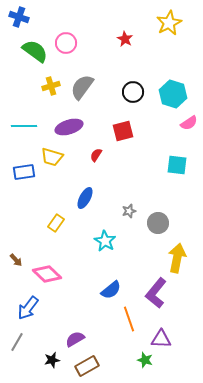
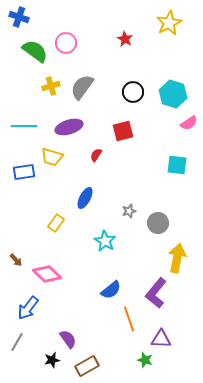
purple semicircle: moved 7 px left; rotated 84 degrees clockwise
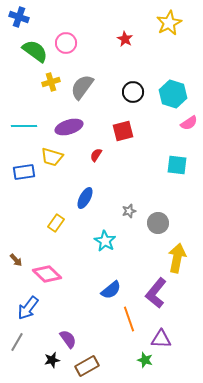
yellow cross: moved 4 px up
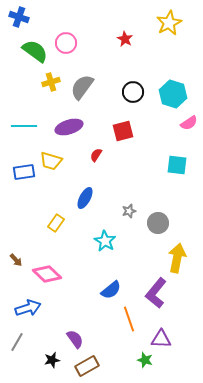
yellow trapezoid: moved 1 px left, 4 px down
blue arrow: rotated 145 degrees counterclockwise
purple semicircle: moved 7 px right
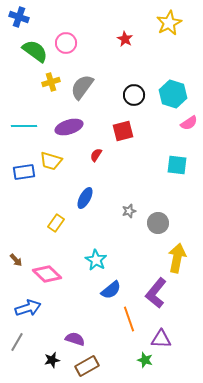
black circle: moved 1 px right, 3 px down
cyan star: moved 9 px left, 19 px down
purple semicircle: rotated 36 degrees counterclockwise
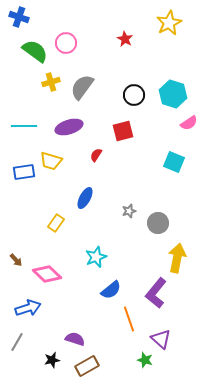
cyan square: moved 3 px left, 3 px up; rotated 15 degrees clockwise
cyan star: moved 3 px up; rotated 20 degrees clockwise
purple triangle: rotated 40 degrees clockwise
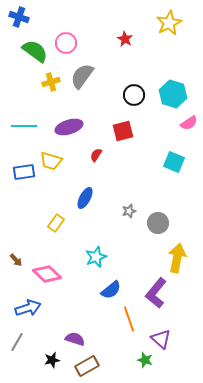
gray semicircle: moved 11 px up
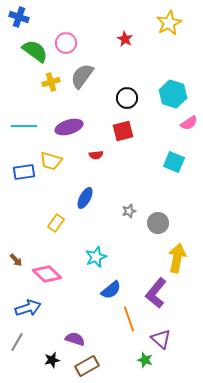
black circle: moved 7 px left, 3 px down
red semicircle: rotated 128 degrees counterclockwise
